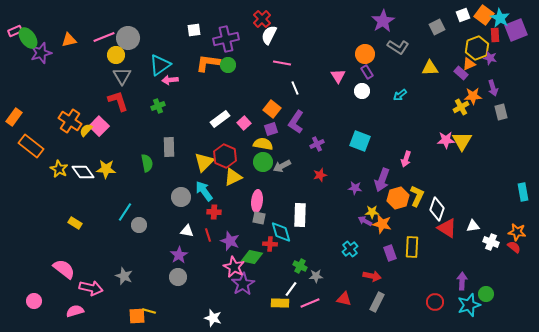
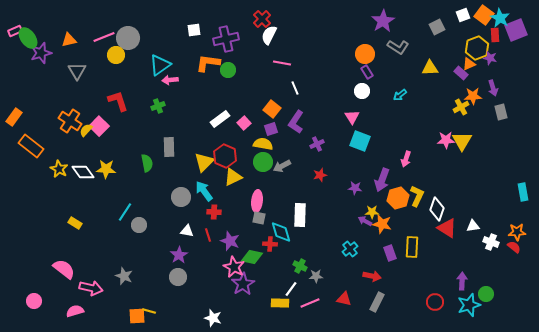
green circle at (228, 65): moved 5 px down
gray triangle at (122, 76): moved 45 px left, 5 px up
pink triangle at (338, 76): moved 14 px right, 41 px down
orange star at (517, 232): rotated 12 degrees counterclockwise
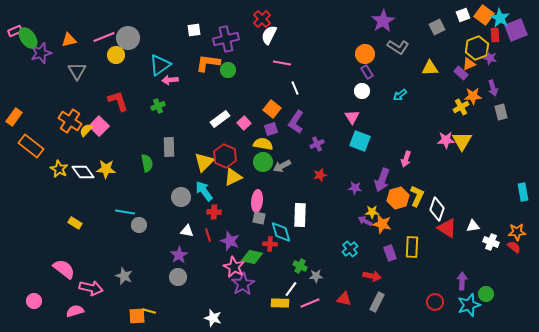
cyan line at (125, 212): rotated 66 degrees clockwise
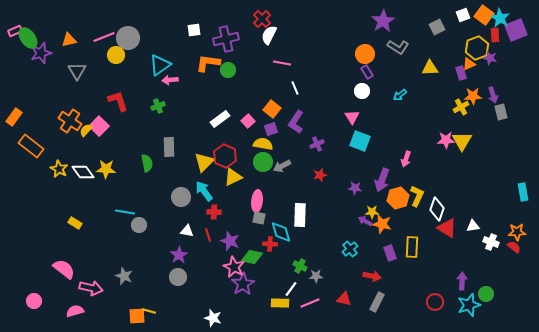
purple rectangle at (461, 73): rotated 32 degrees clockwise
purple arrow at (493, 88): moved 7 px down
pink square at (244, 123): moved 4 px right, 2 px up
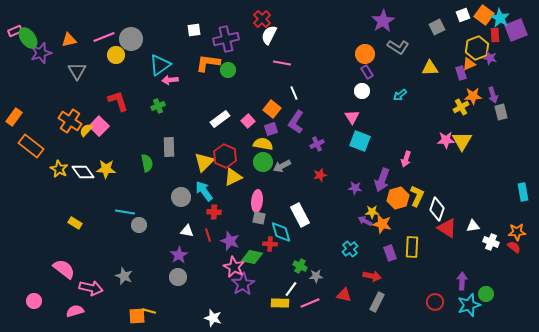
gray circle at (128, 38): moved 3 px right, 1 px down
white line at (295, 88): moved 1 px left, 5 px down
white rectangle at (300, 215): rotated 30 degrees counterclockwise
red triangle at (344, 299): moved 4 px up
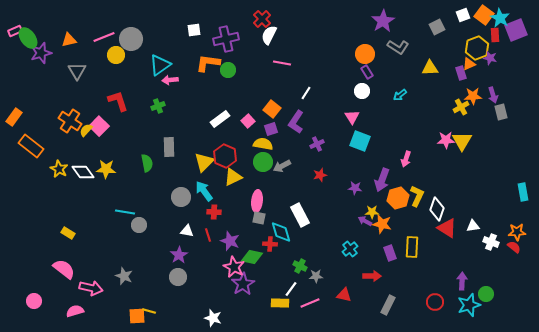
white line at (294, 93): moved 12 px right; rotated 56 degrees clockwise
yellow rectangle at (75, 223): moved 7 px left, 10 px down
red arrow at (372, 276): rotated 12 degrees counterclockwise
gray rectangle at (377, 302): moved 11 px right, 3 px down
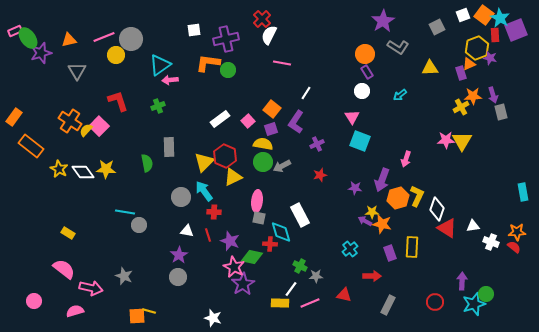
cyan star at (469, 305): moved 5 px right, 1 px up
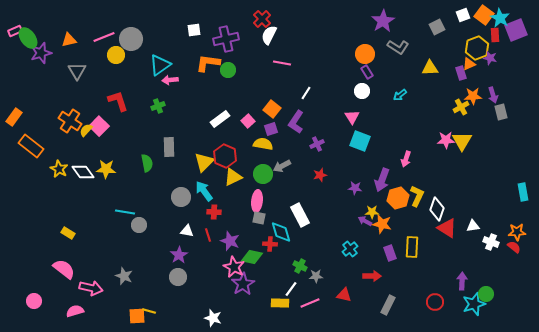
green circle at (263, 162): moved 12 px down
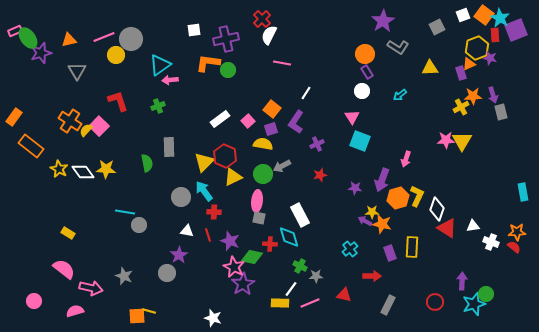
cyan diamond at (281, 232): moved 8 px right, 5 px down
gray circle at (178, 277): moved 11 px left, 4 px up
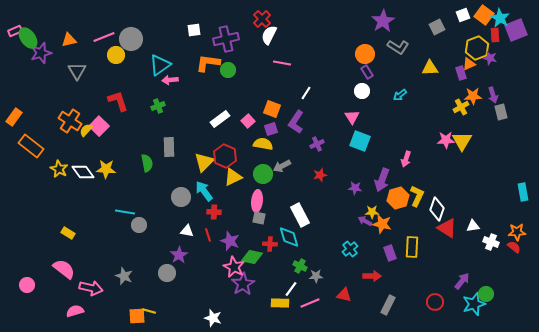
orange square at (272, 109): rotated 18 degrees counterclockwise
purple arrow at (462, 281): rotated 36 degrees clockwise
pink circle at (34, 301): moved 7 px left, 16 px up
